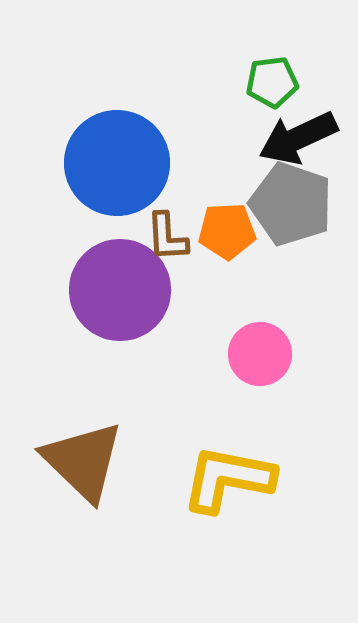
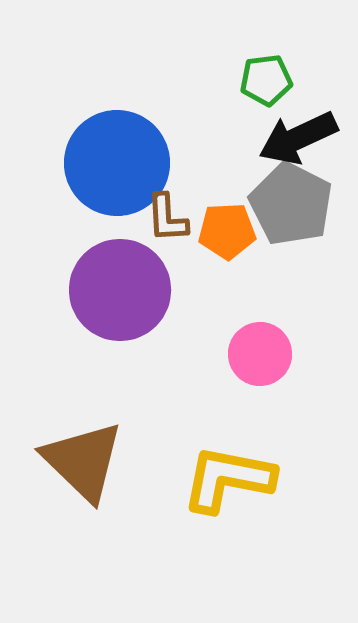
green pentagon: moved 6 px left, 2 px up
gray pentagon: rotated 8 degrees clockwise
brown L-shape: moved 19 px up
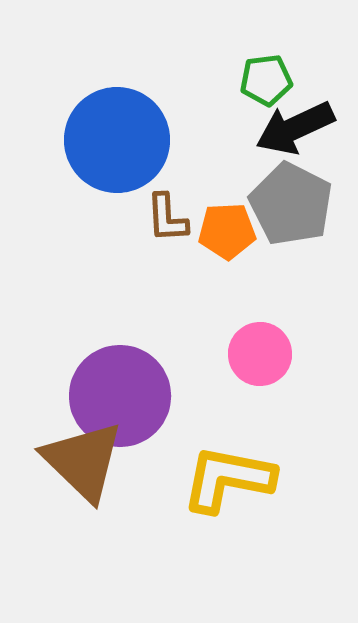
black arrow: moved 3 px left, 10 px up
blue circle: moved 23 px up
purple circle: moved 106 px down
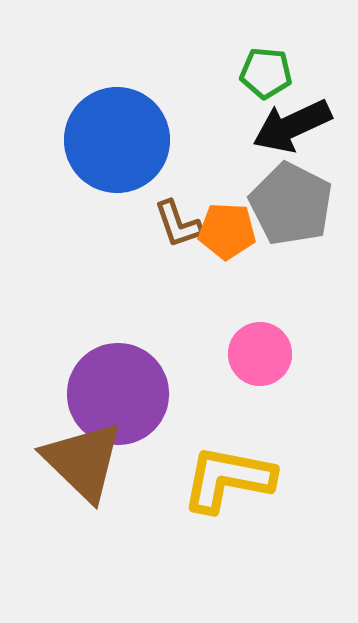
green pentagon: moved 7 px up; rotated 12 degrees clockwise
black arrow: moved 3 px left, 2 px up
brown L-shape: moved 11 px right, 6 px down; rotated 16 degrees counterclockwise
orange pentagon: rotated 6 degrees clockwise
purple circle: moved 2 px left, 2 px up
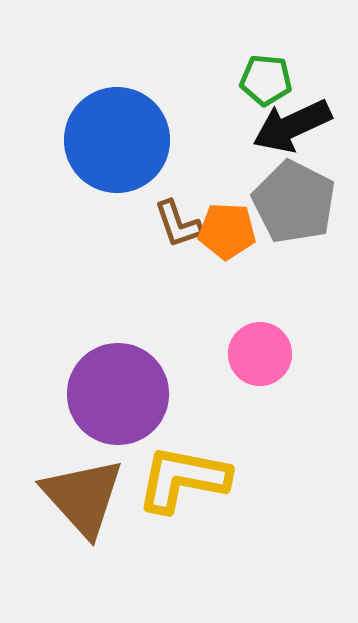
green pentagon: moved 7 px down
gray pentagon: moved 3 px right, 2 px up
brown triangle: moved 36 px down; rotated 4 degrees clockwise
yellow L-shape: moved 45 px left
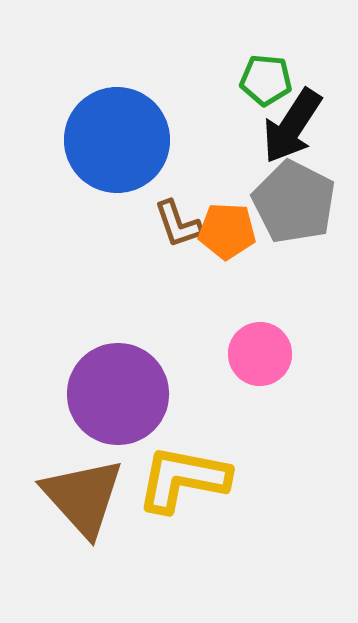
black arrow: rotated 32 degrees counterclockwise
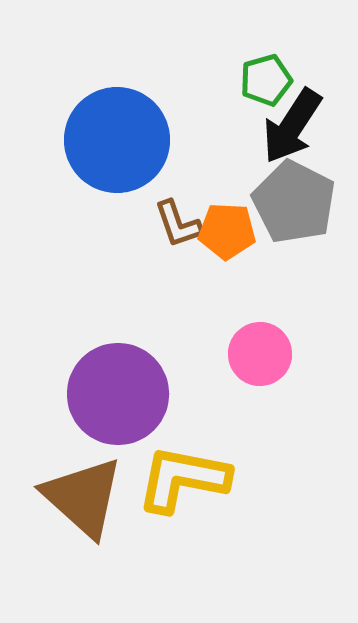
green pentagon: rotated 21 degrees counterclockwise
brown triangle: rotated 6 degrees counterclockwise
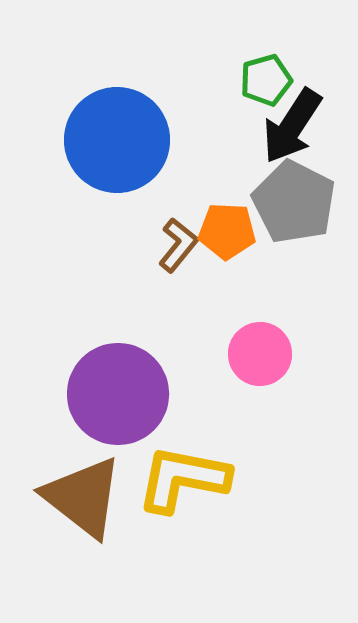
brown L-shape: moved 21 px down; rotated 122 degrees counterclockwise
brown triangle: rotated 4 degrees counterclockwise
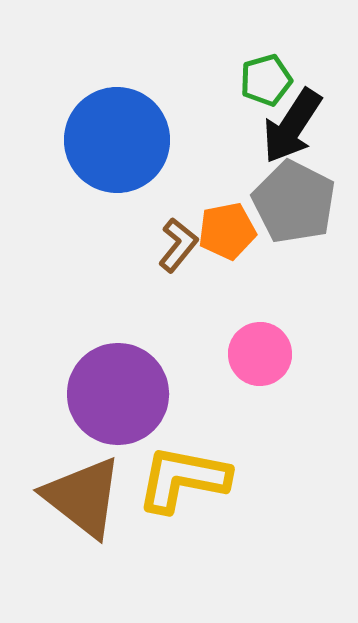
orange pentagon: rotated 14 degrees counterclockwise
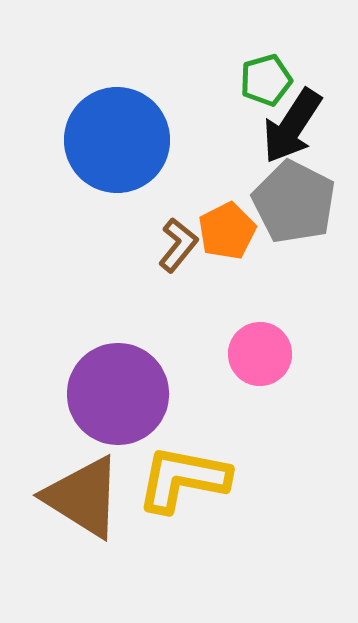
orange pentagon: rotated 16 degrees counterclockwise
brown triangle: rotated 6 degrees counterclockwise
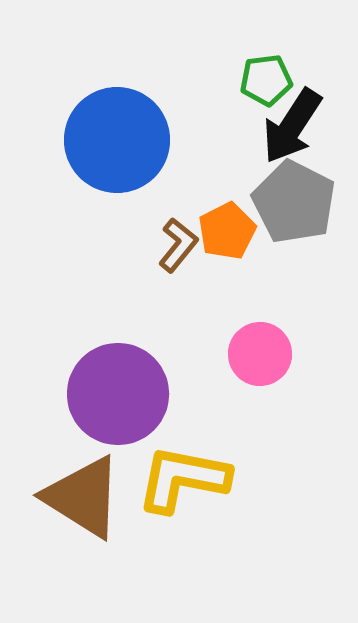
green pentagon: rotated 9 degrees clockwise
